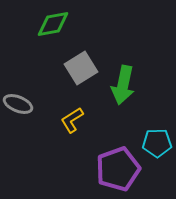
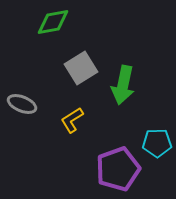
green diamond: moved 2 px up
gray ellipse: moved 4 px right
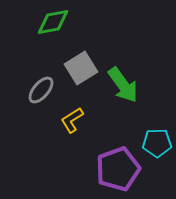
green arrow: rotated 48 degrees counterclockwise
gray ellipse: moved 19 px right, 14 px up; rotated 72 degrees counterclockwise
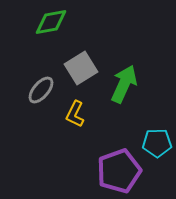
green diamond: moved 2 px left
green arrow: moved 1 px right, 1 px up; rotated 120 degrees counterclockwise
yellow L-shape: moved 3 px right, 6 px up; rotated 32 degrees counterclockwise
purple pentagon: moved 1 px right, 2 px down
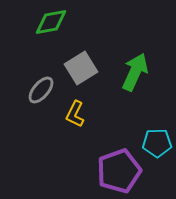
green arrow: moved 11 px right, 12 px up
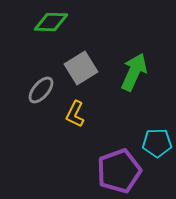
green diamond: rotated 12 degrees clockwise
green arrow: moved 1 px left
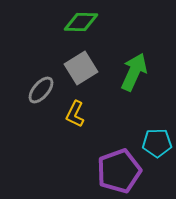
green diamond: moved 30 px right
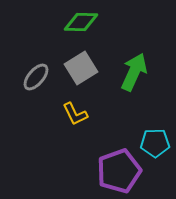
gray ellipse: moved 5 px left, 13 px up
yellow L-shape: rotated 52 degrees counterclockwise
cyan pentagon: moved 2 px left
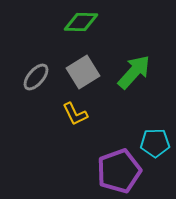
gray square: moved 2 px right, 4 px down
green arrow: rotated 18 degrees clockwise
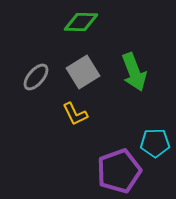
green arrow: rotated 117 degrees clockwise
